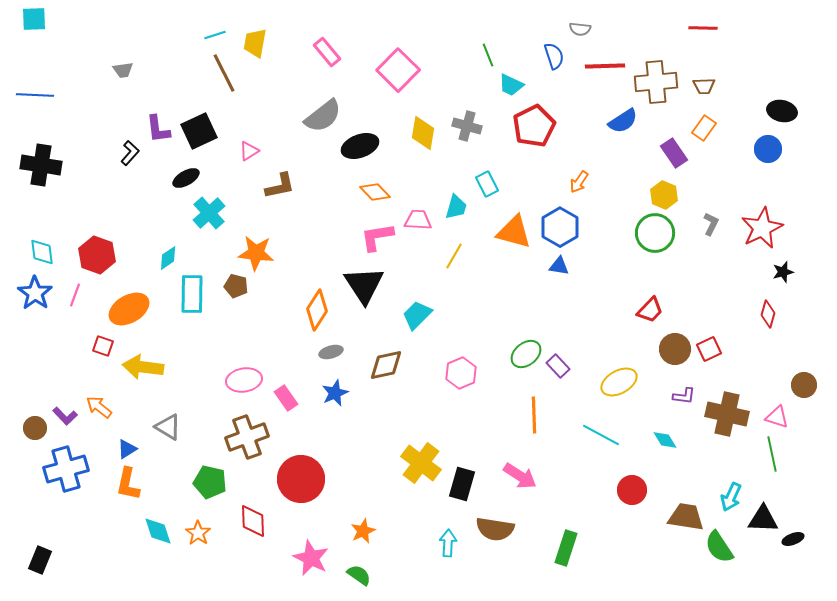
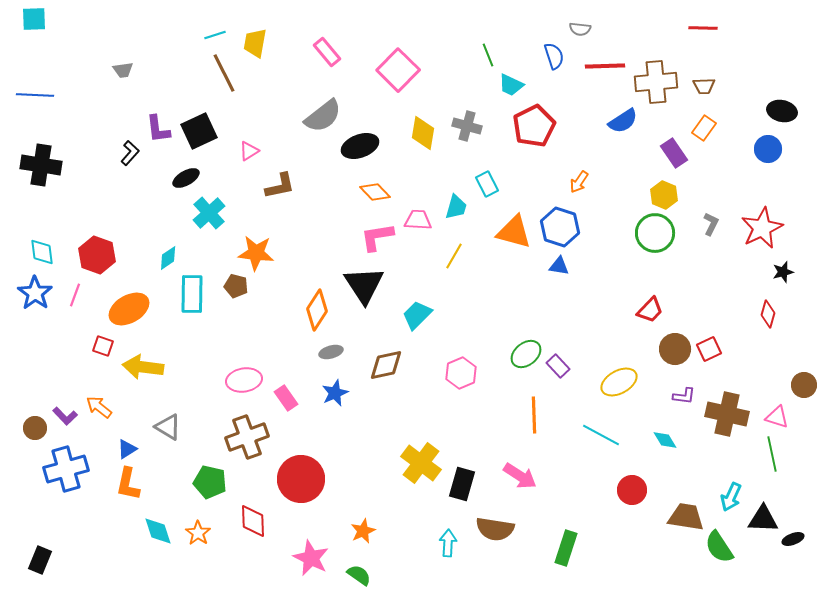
blue hexagon at (560, 227): rotated 12 degrees counterclockwise
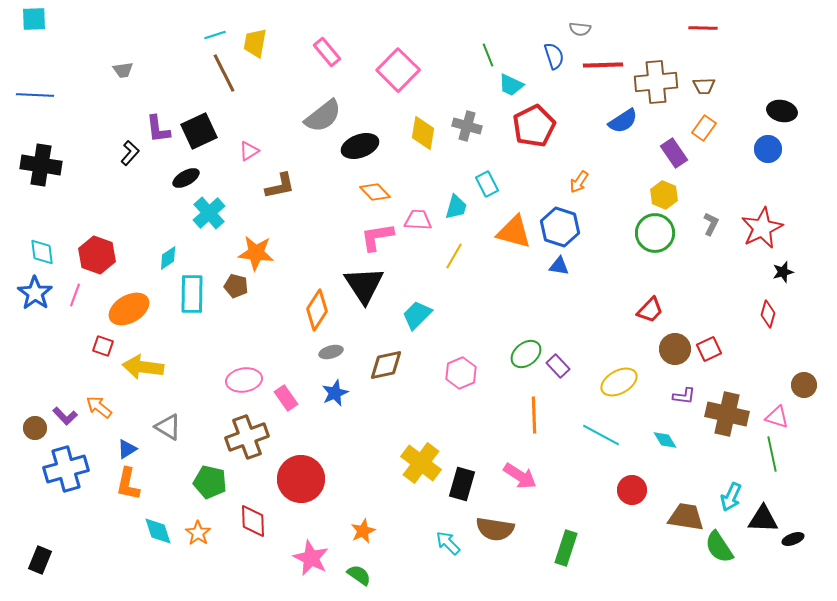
red line at (605, 66): moved 2 px left, 1 px up
cyan arrow at (448, 543): rotated 48 degrees counterclockwise
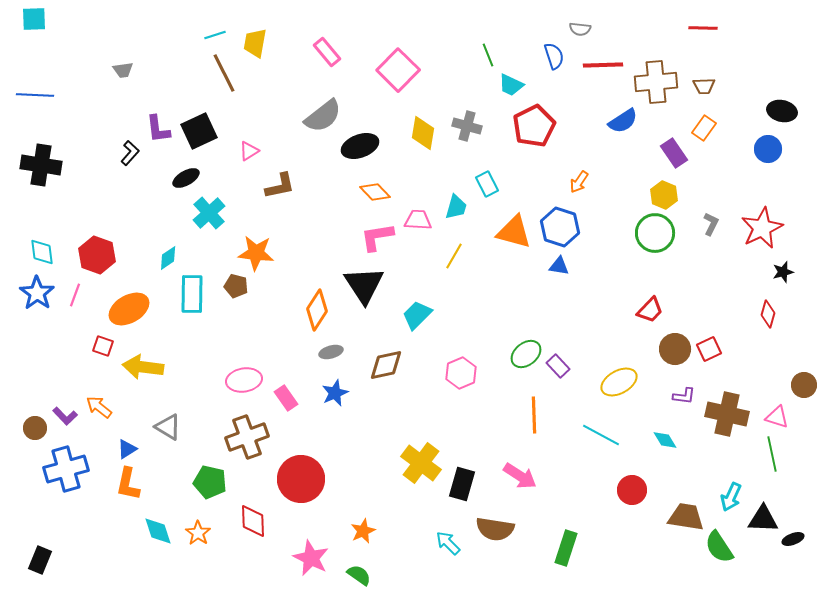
blue star at (35, 293): moved 2 px right
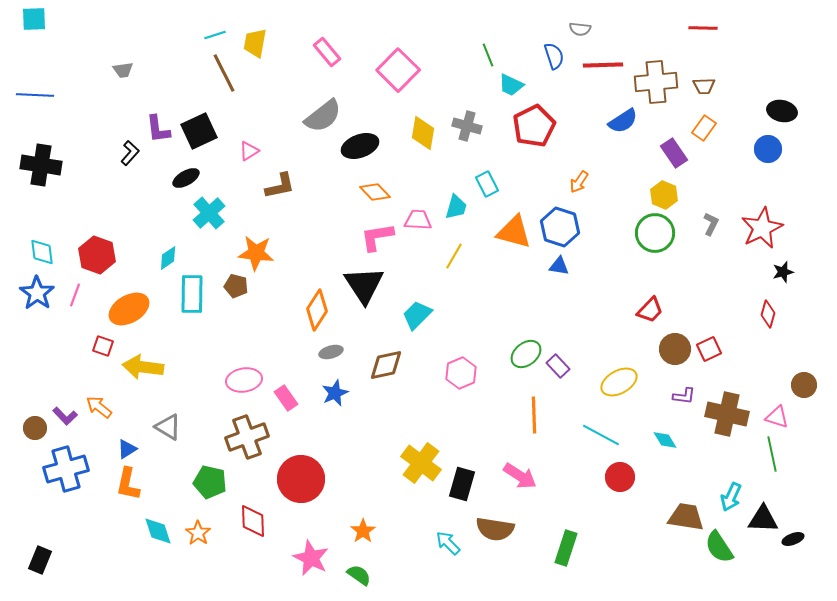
red circle at (632, 490): moved 12 px left, 13 px up
orange star at (363, 531): rotated 10 degrees counterclockwise
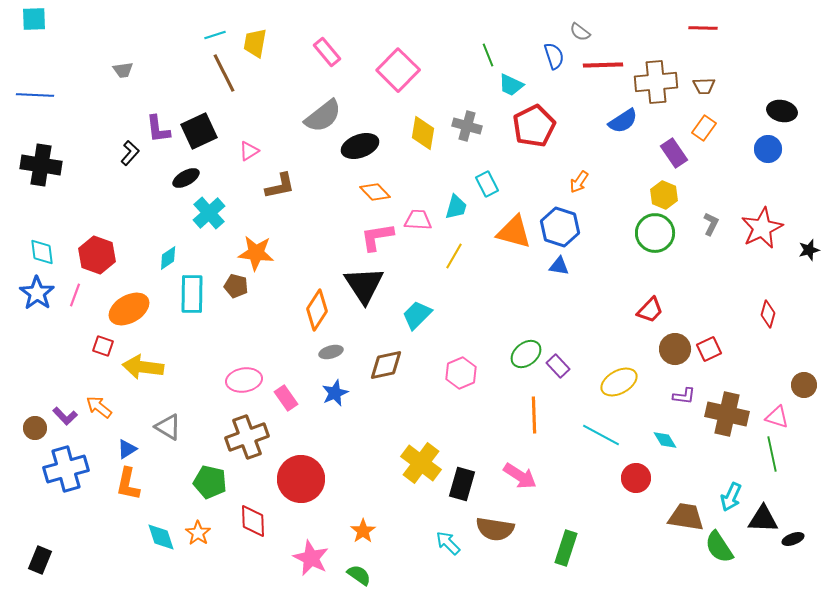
gray semicircle at (580, 29): moved 3 px down; rotated 30 degrees clockwise
black star at (783, 272): moved 26 px right, 22 px up
red circle at (620, 477): moved 16 px right, 1 px down
cyan diamond at (158, 531): moved 3 px right, 6 px down
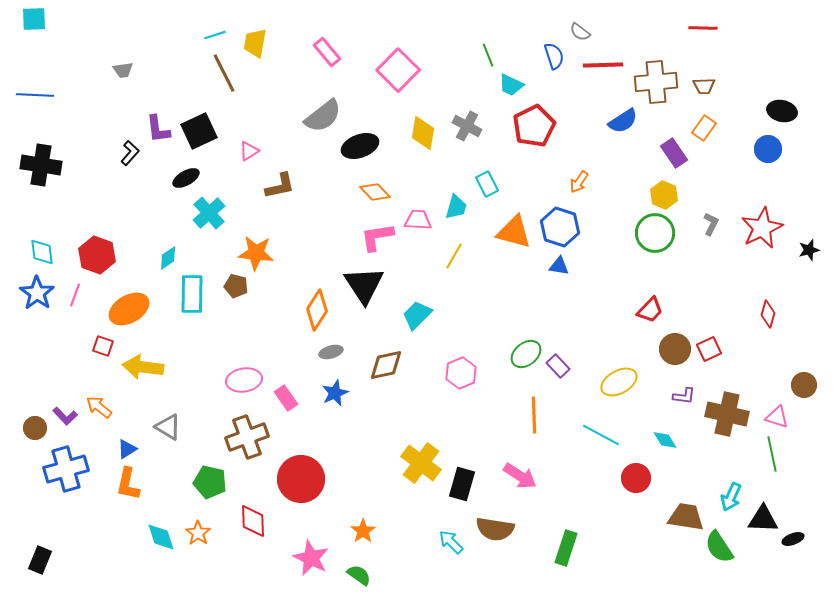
gray cross at (467, 126): rotated 12 degrees clockwise
cyan arrow at (448, 543): moved 3 px right, 1 px up
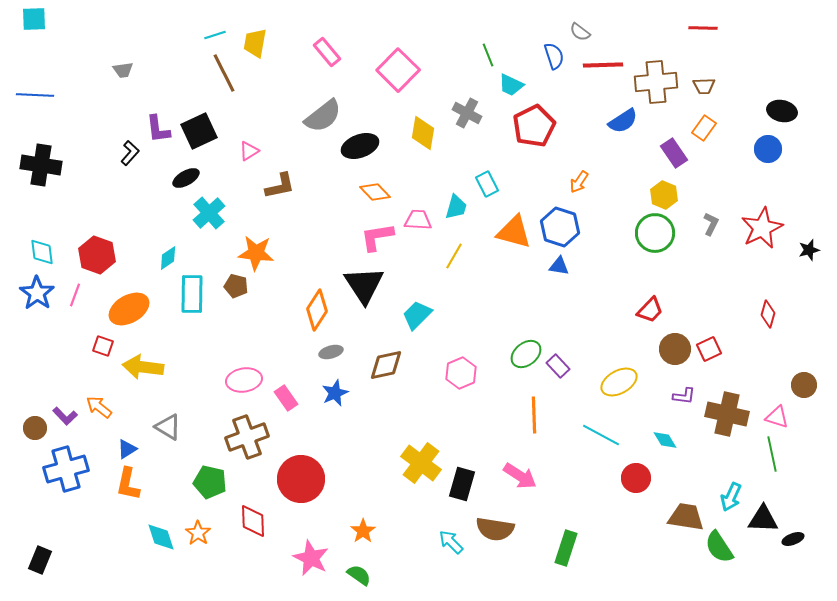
gray cross at (467, 126): moved 13 px up
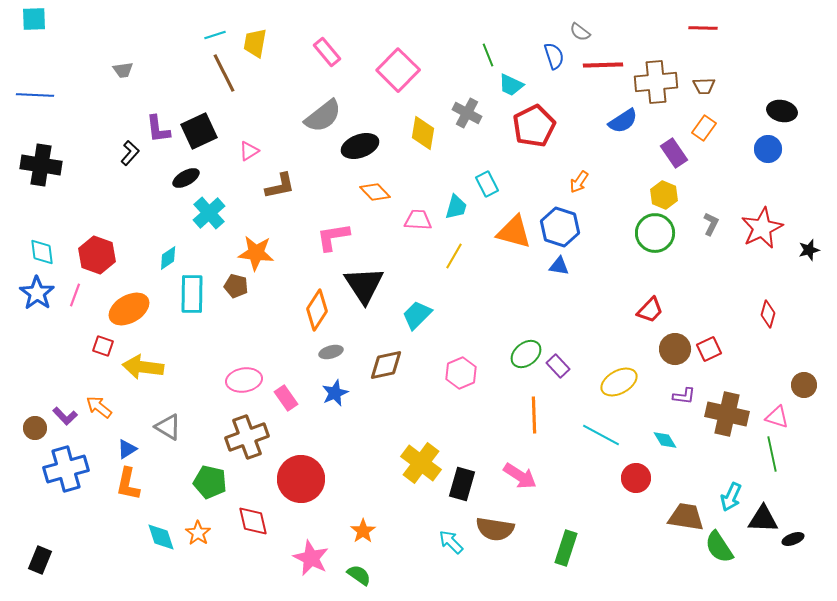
pink L-shape at (377, 237): moved 44 px left
red diamond at (253, 521): rotated 12 degrees counterclockwise
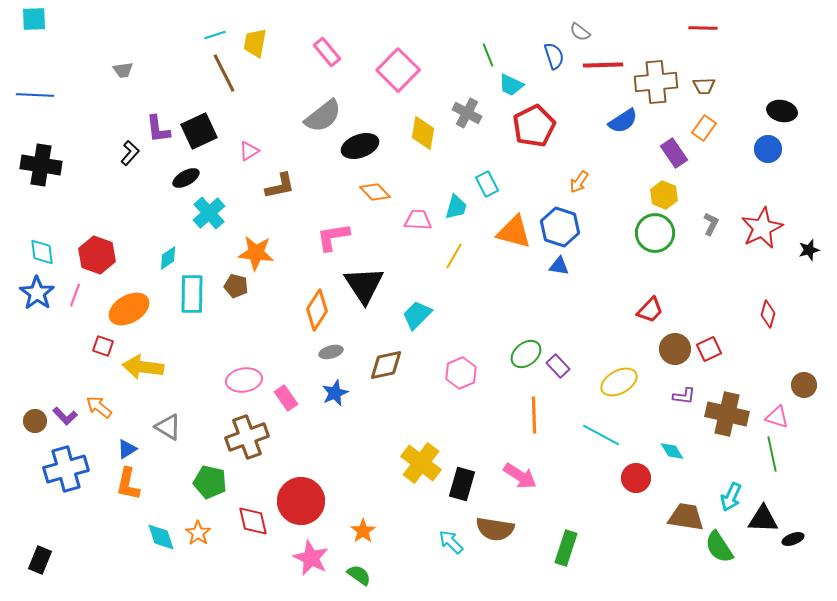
brown circle at (35, 428): moved 7 px up
cyan diamond at (665, 440): moved 7 px right, 11 px down
red circle at (301, 479): moved 22 px down
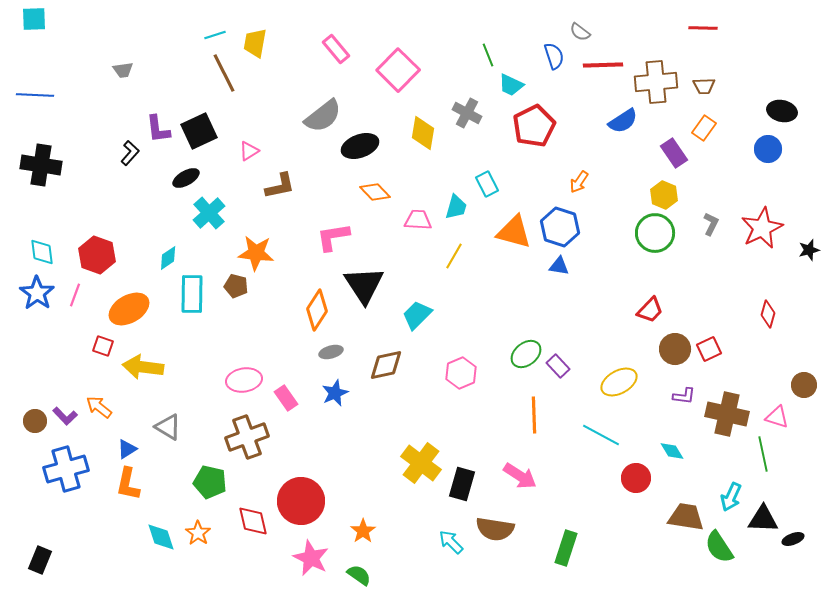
pink rectangle at (327, 52): moved 9 px right, 3 px up
green line at (772, 454): moved 9 px left
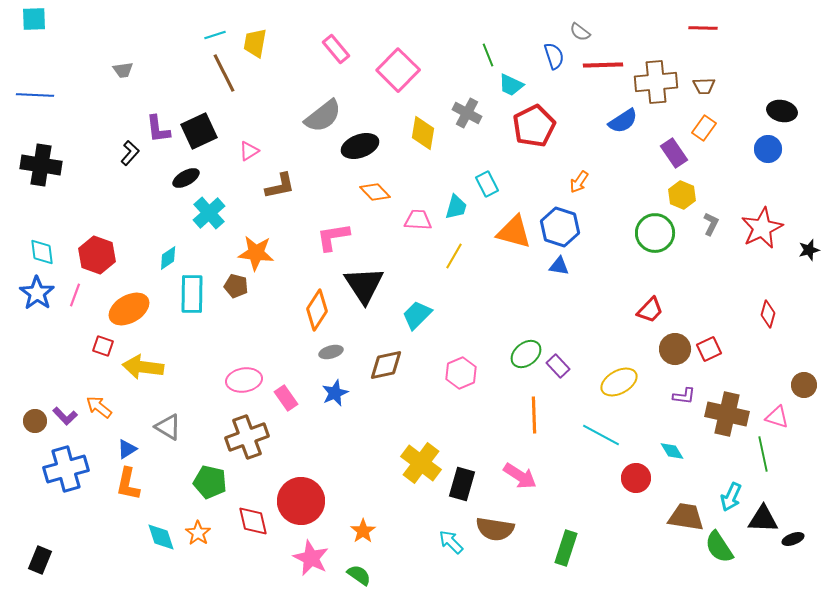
yellow hexagon at (664, 195): moved 18 px right
